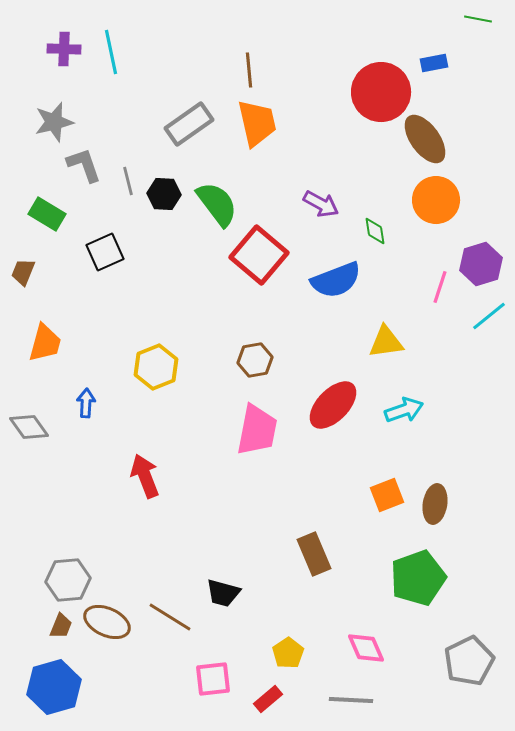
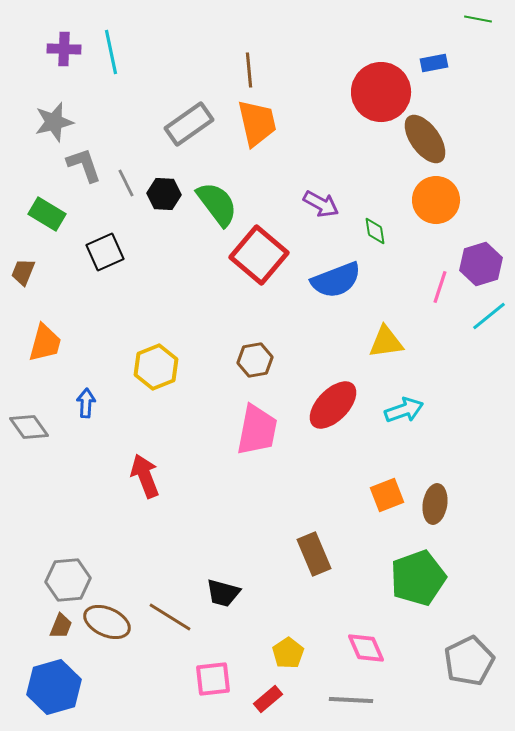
gray line at (128, 181): moved 2 px left, 2 px down; rotated 12 degrees counterclockwise
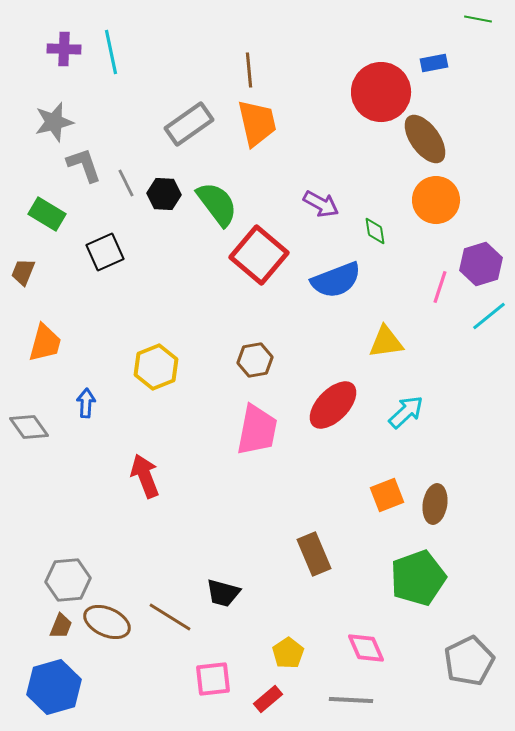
cyan arrow at (404, 410): moved 2 px right, 2 px down; rotated 24 degrees counterclockwise
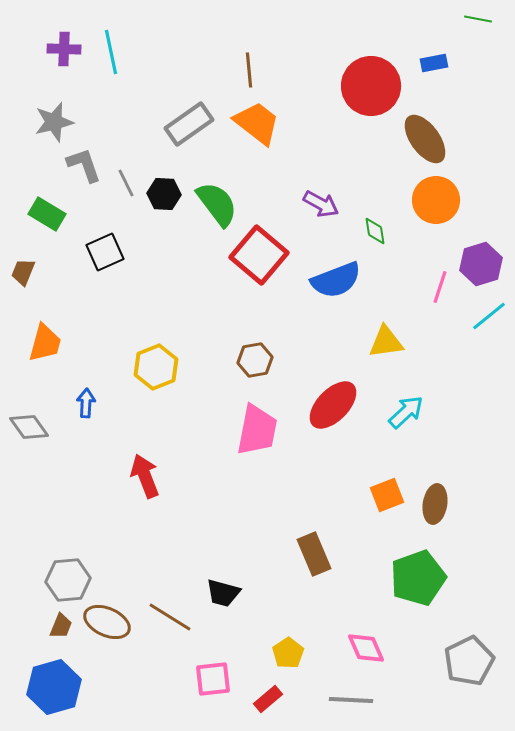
red circle at (381, 92): moved 10 px left, 6 px up
orange trapezoid at (257, 123): rotated 39 degrees counterclockwise
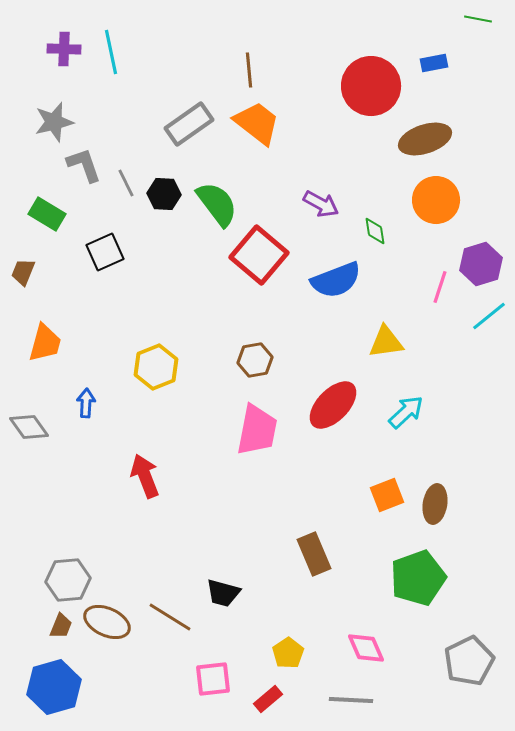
brown ellipse at (425, 139): rotated 72 degrees counterclockwise
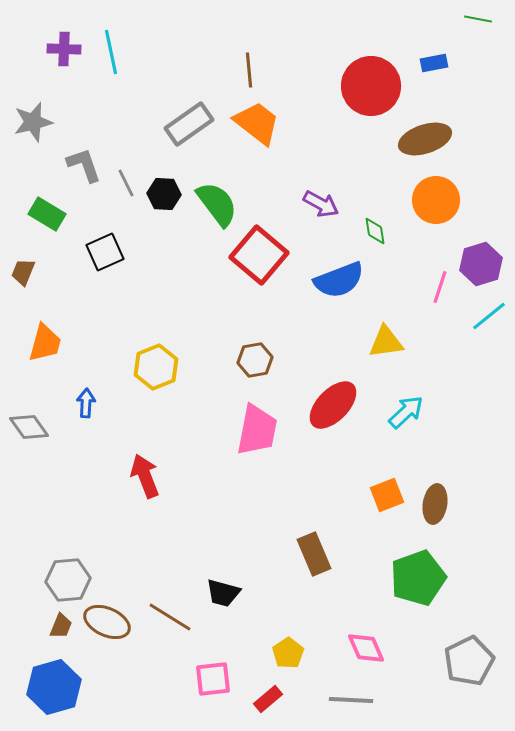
gray star at (54, 122): moved 21 px left
blue semicircle at (336, 280): moved 3 px right
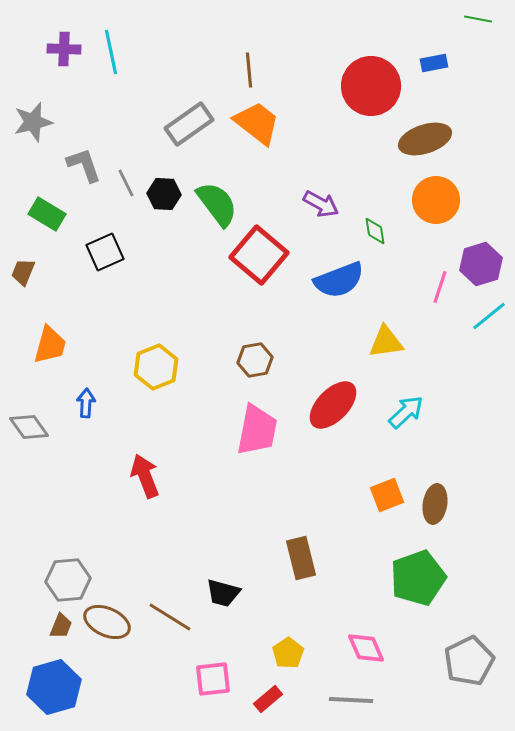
orange trapezoid at (45, 343): moved 5 px right, 2 px down
brown rectangle at (314, 554): moved 13 px left, 4 px down; rotated 9 degrees clockwise
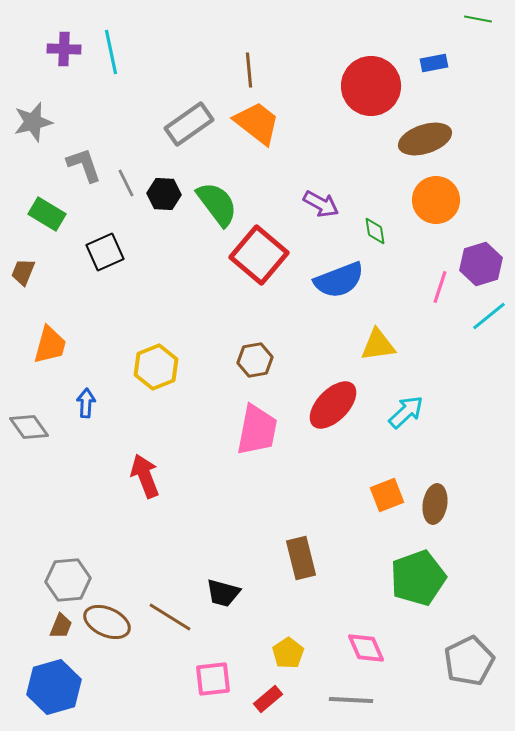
yellow triangle at (386, 342): moved 8 px left, 3 px down
